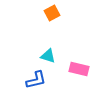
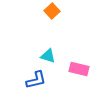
orange square: moved 2 px up; rotated 14 degrees counterclockwise
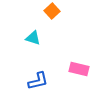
cyan triangle: moved 15 px left, 18 px up
blue L-shape: moved 2 px right, 1 px down
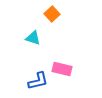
orange square: moved 3 px down
pink rectangle: moved 17 px left
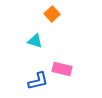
cyan triangle: moved 2 px right, 3 px down
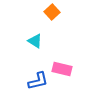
orange square: moved 2 px up
cyan triangle: rotated 14 degrees clockwise
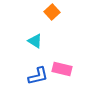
blue L-shape: moved 5 px up
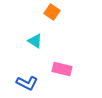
orange square: rotated 14 degrees counterclockwise
blue L-shape: moved 11 px left, 7 px down; rotated 40 degrees clockwise
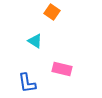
blue L-shape: rotated 55 degrees clockwise
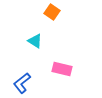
blue L-shape: moved 5 px left; rotated 60 degrees clockwise
